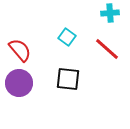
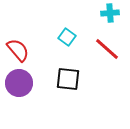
red semicircle: moved 2 px left
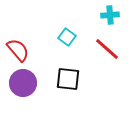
cyan cross: moved 2 px down
purple circle: moved 4 px right
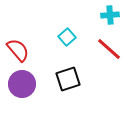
cyan square: rotated 12 degrees clockwise
red line: moved 2 px right
black square: rotated 25 degrees counterclockwise
purple circle: moved 1 px left, 1 px down
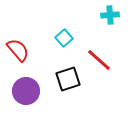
cyan square: moved 3 px left, 1 px down
red line: moved 10 px left, 11 px down
purple circle: moved 4 px right, 7 px down
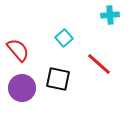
red line: moved 4 px down
black square: moved 10 px left; rotated 30 degrees clockwise
purple circle: moved 4 px left, 3 px up
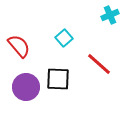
cyan cross: rotated 18 degrees counterclockwise
red semicircle: moved 1 px right, 4 px up
black square: rotated 10 degrees counterclockwise
purple circle: moved 4 px right, 1 px up
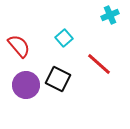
black square: rotated 25 degrees clockwise
purple circle: moved 2 px up
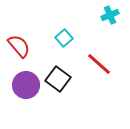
black square: rotated 10 degrees clockwise
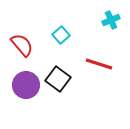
cyan cross: moved 1 px right, 5 px down
cyan square: moved 3 px left, 3 px up
red semicircle: moved 3 px right, 1 px up
red line: rotated 24 degrees counterclockwise
